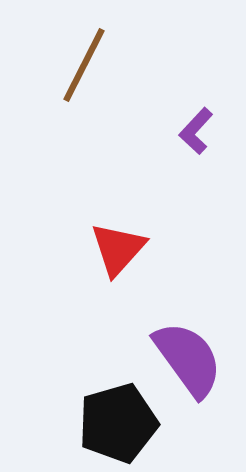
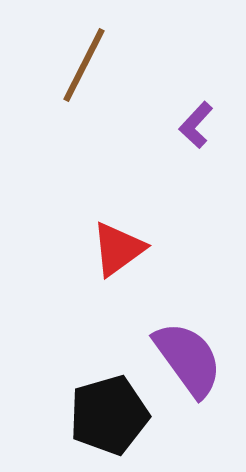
purple L-shape: moved 6 px up
red triangle: rotated 12 degrees clockwise
black pentagon: moved 9 px left, 8 px up
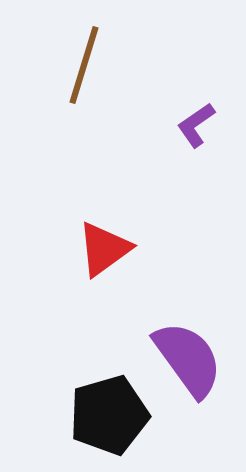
brown line: rotated 10 degrees counterclockwise
purple L-shape: rotated 12 degrees clockwise
red triangle: moved 14 px left
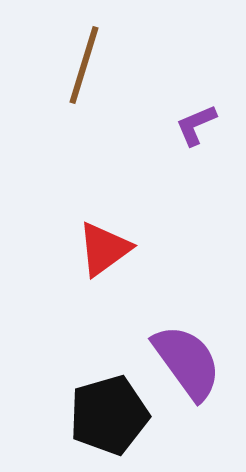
purple L-shape: rotated 12 degrees clockwise
purple semicircle: moved 1 px left, 3 px down
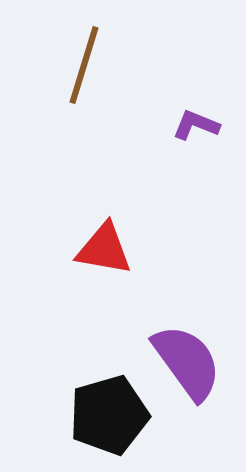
purple L-shape: rotated 45 degrees clockwise
red triangle: rotated 46 degrees clockwise
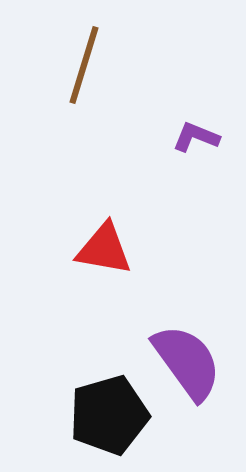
purple L-shape: moved 12 px down
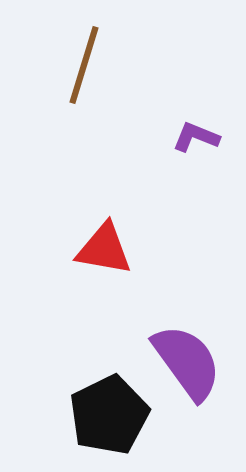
black pentagon: rotated 10 degrees counterclockwise
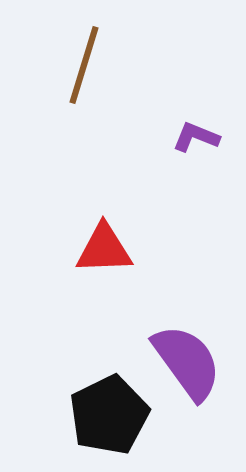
red triangle: rotated 12 degrees counterclockwise
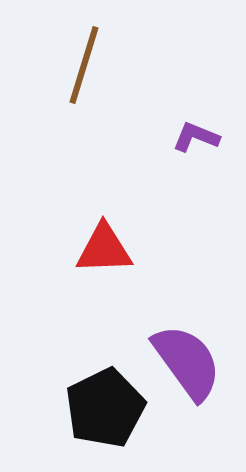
black pentagon: moved 4 px left, 7 px up
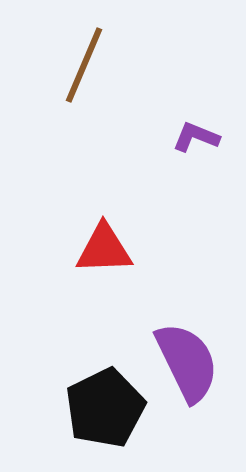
brown line: rotated 6 degrees clockwise
purple semicircle: rotated 10 degrees clockwise
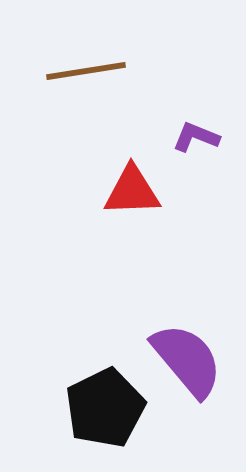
brown line: moved 2 px right, 6 px down; rotated 58 degrees clockwise
red triangle: moved 28 px right, 58 px up
purple semicircle: moved 2 px up; rotated 14 degrees counterclockwise
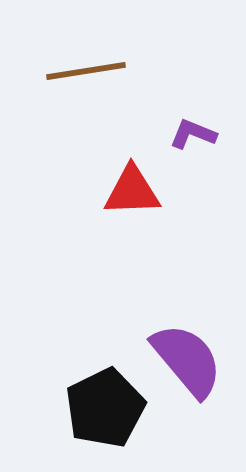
purple L-shape: moved 3 px left, 3 px up
